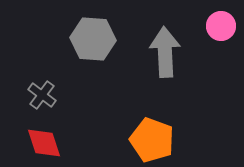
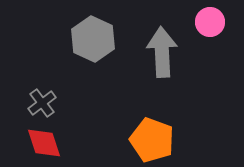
pink circle: moved 11 px left, 4 px up
gray hexagon: rotated 21 degrees clockwise
gray arrow: moved 3 px left
gray cross: moved 8 px down; rotated 16 degrees clockwise
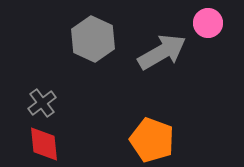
pink circle: moved 2 px left, 1 px down
gray arrow: rotated 63 degrees clockwise
red diamond: moved 1 px down; rotated 12 degrees clockwise
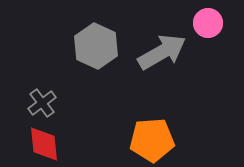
gray hexagon: moved 3 px right, 7 px down
orange pentagon: rotated 24 degrees counterclockwise
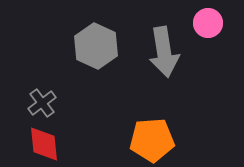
gray arrow: moved 2 px right; rotated 111 degrees clockwise
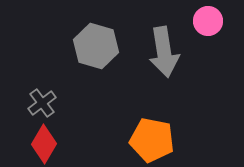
pink circle: moved 2 px up
gray hexagon: rotated 9 degrees counterclockwise
orange pentagon: rotated 15 degrees clockwise
red diamond: rotated 36 degrees clockwise
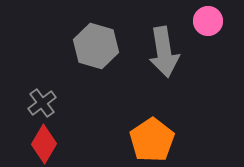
orange pentagon: rotated 27 degrees clockwise
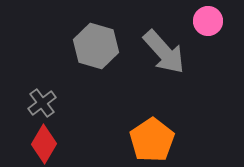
gray arrow: rotated 33 degrees counterclockwise
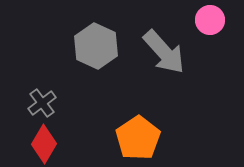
pink circle: moved 2 px right, 1 px up
gray hexagon: rotated 9 degrees clockwise
orange pentagon: moved 14 px left, 2 px up
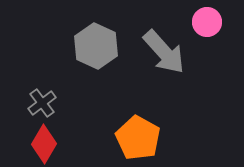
pink circle: moved 3 px left, 2 px down
orange pentagon: rotated 9 degrees counterclockwise
